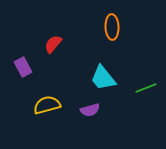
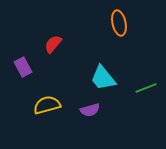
orange ellipse: moved 7 px right, 4 px up; rotated 10 degrees counterclockwise
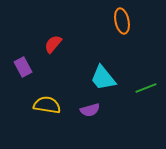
orange ellipse: moved 3 px right, 2 px up
yellow semicircle: rotated 24 degrees clockwise
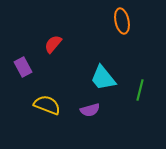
green line: moved 6 px left, 2 px down; rotated 55 degrees counterclockwise
yellow semicircle: rotated 12 degrees clockwise
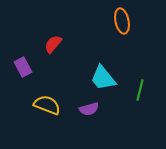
purple semicircle: moved 1 px left, 1 px up
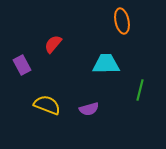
purple rectangle: moved 1 px left, 2 px up
cyan trapezoid: moved 3 px right, 14 px up; rotated 128 degrees clockwise
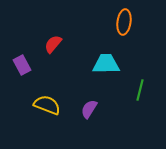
orange ellipse: moved 2 px right, 1 px down; rotated 20 degrees clockwise
purple semicircle: rotated 138 degrees clockwise
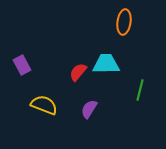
red semicircle: moved 25 px right, 28 px down
yellow semicircle: moved 3 px left
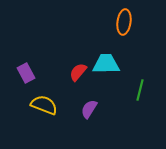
purple rectangle: moved 4 px right, 8 px down
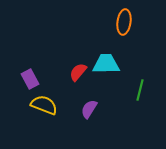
purple rectangle: moved 4 px right, 6 px down
